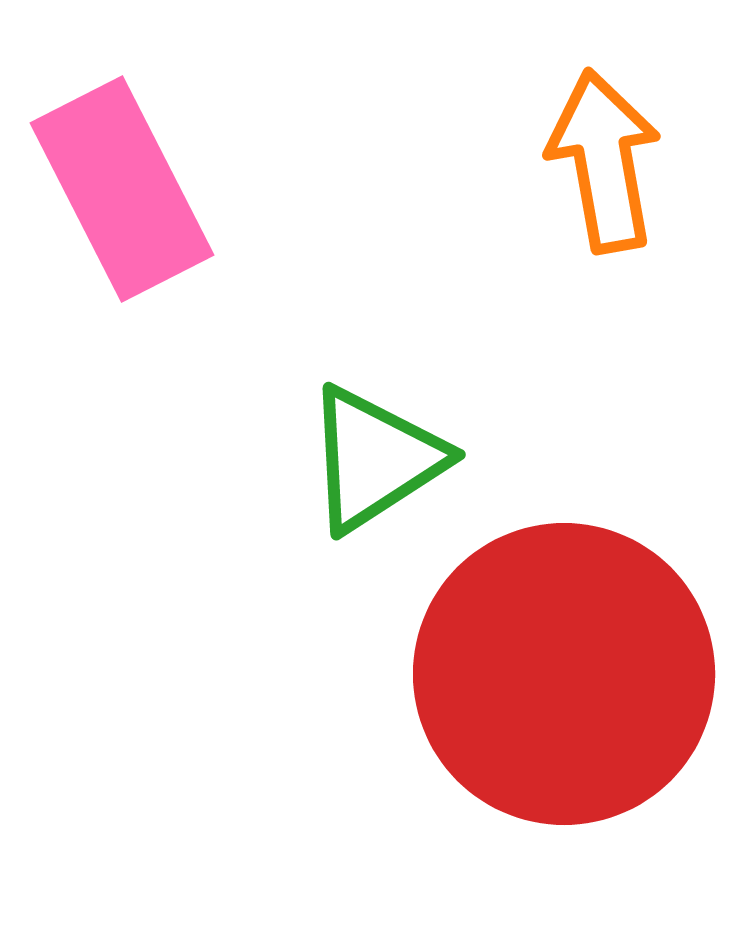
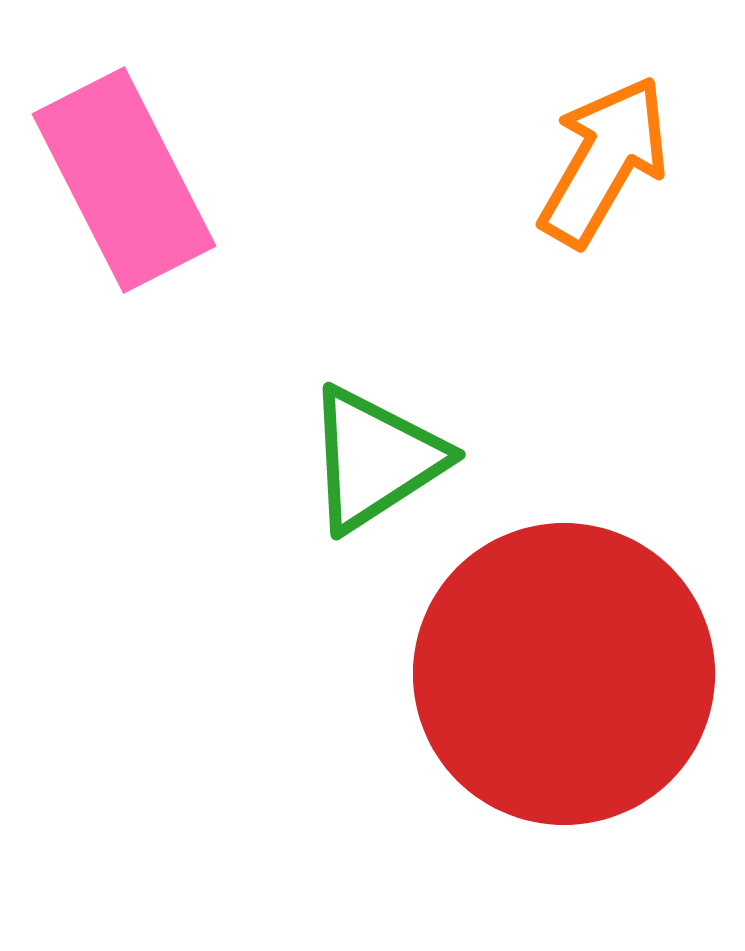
orange arrow: rotated 40 degrees clockwise
pink rectangle: moved 2 px right, 9 px up
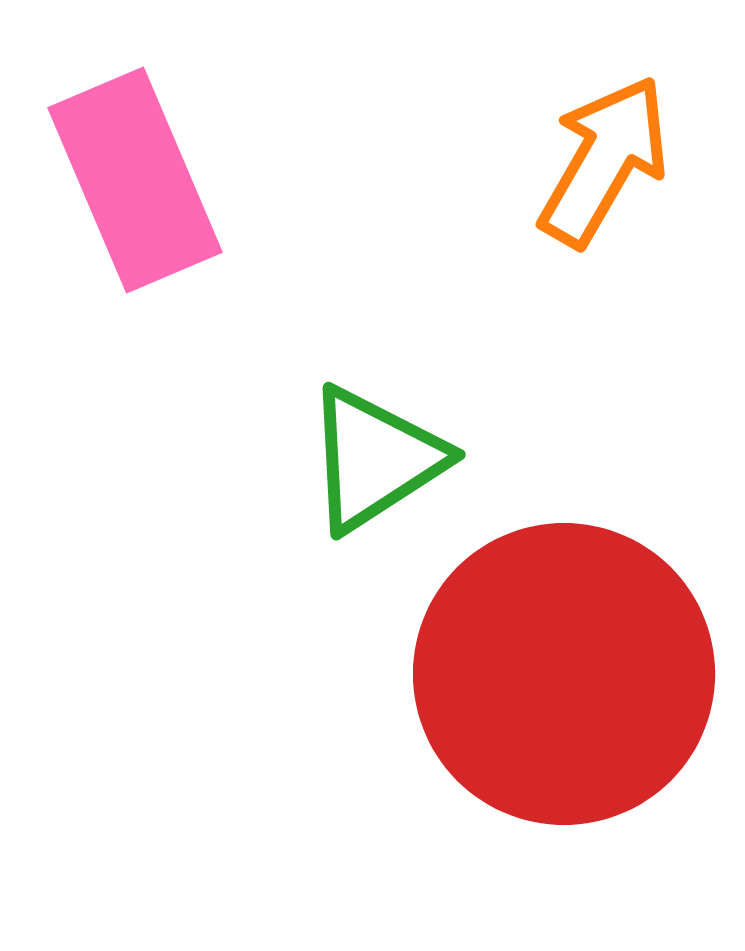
pink rectangle: moved 11 px right; rotated 4 degrees clockwise
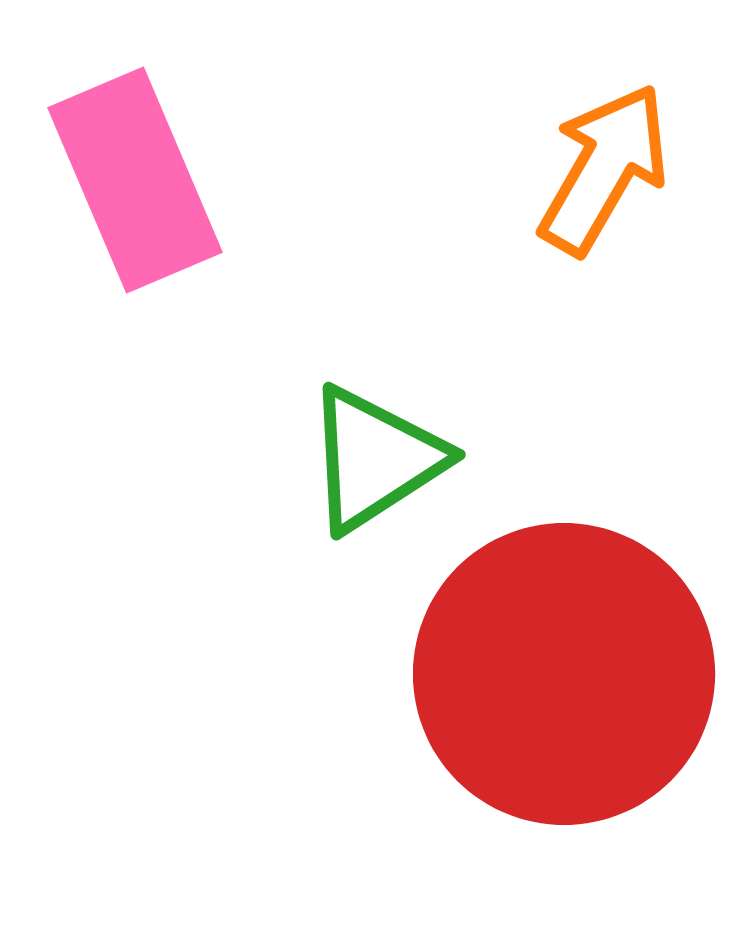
orange arrow: moved 8 px down
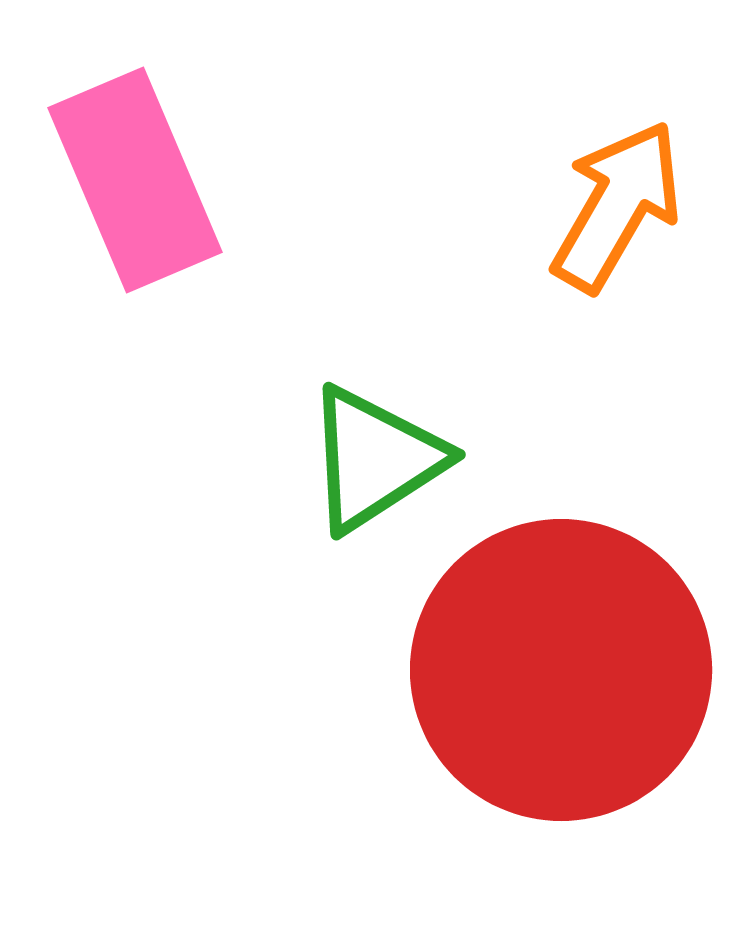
orange arrow: moved 13 px right, 37 px down
red circle: moved 3 px left, 4 px up
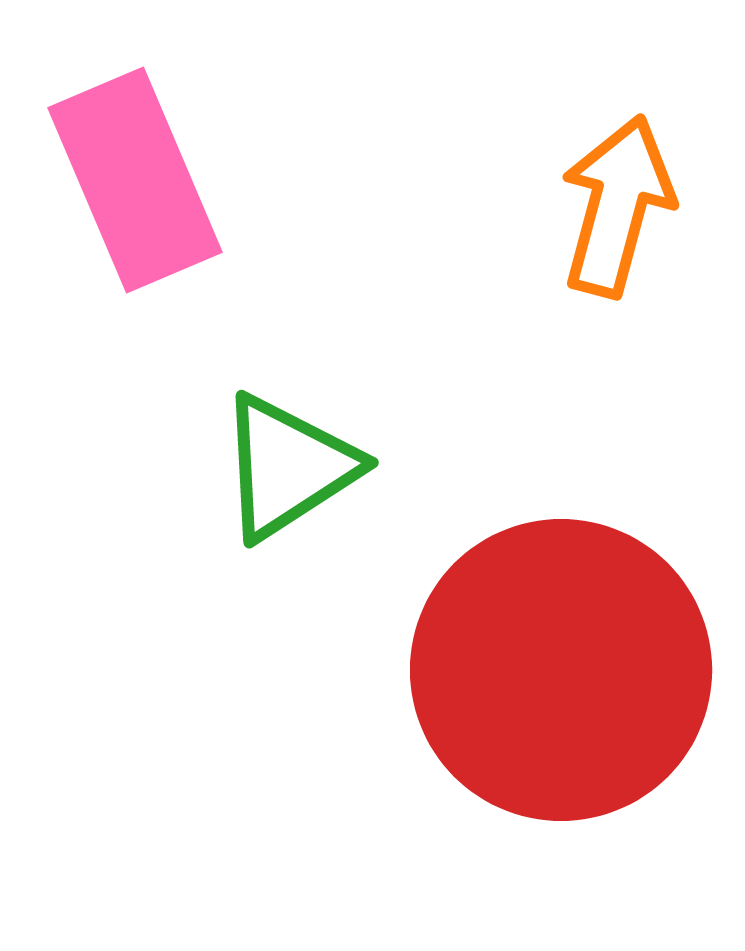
orange arrow: rotated 15 degrees counterclockwise
green triangle: moved 87 px left, 8 px down
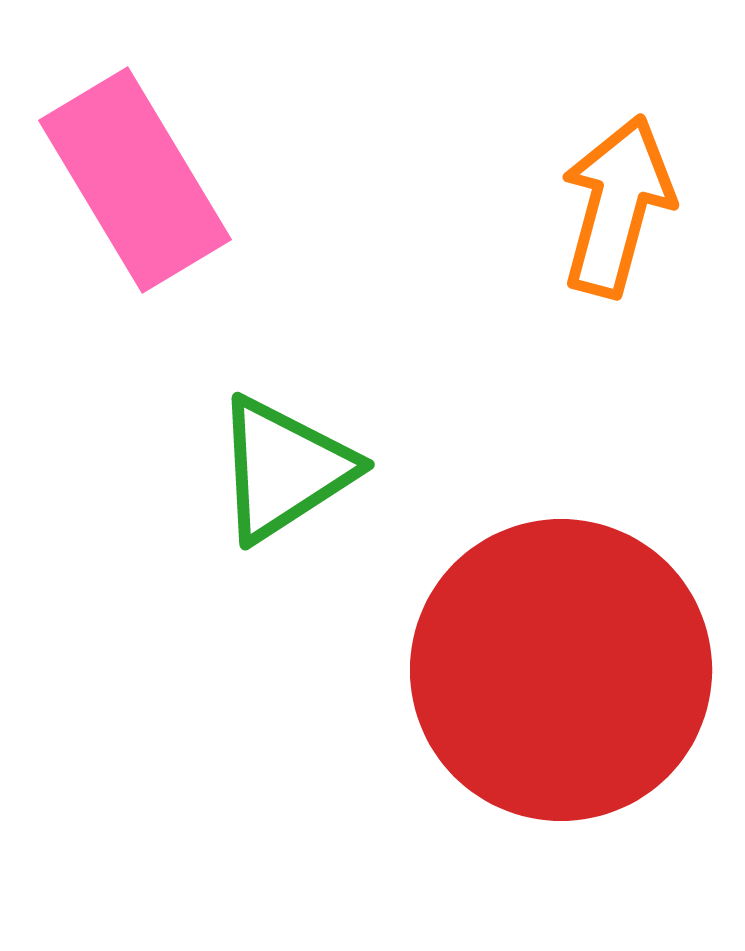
pink rectangle: rotated 8 degrees counterclockwise
green triangle: moved 4 px left, 2 px down
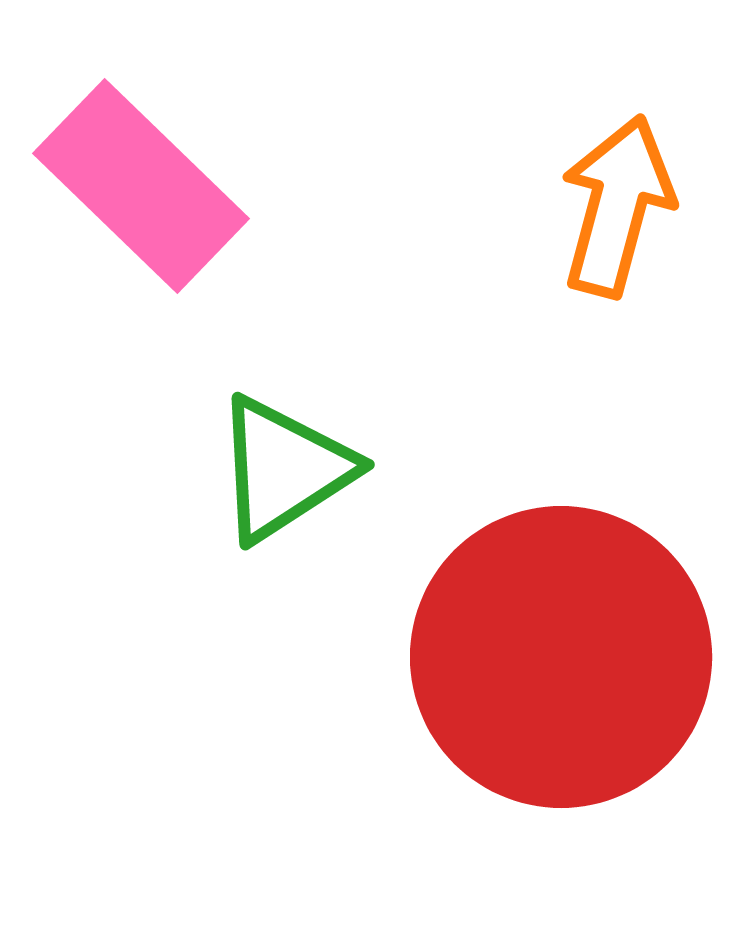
pink rectangle: moved 6 px right, 6 px down; rotated 15 degrees counterclockwise
red circle: moved 13 px up
